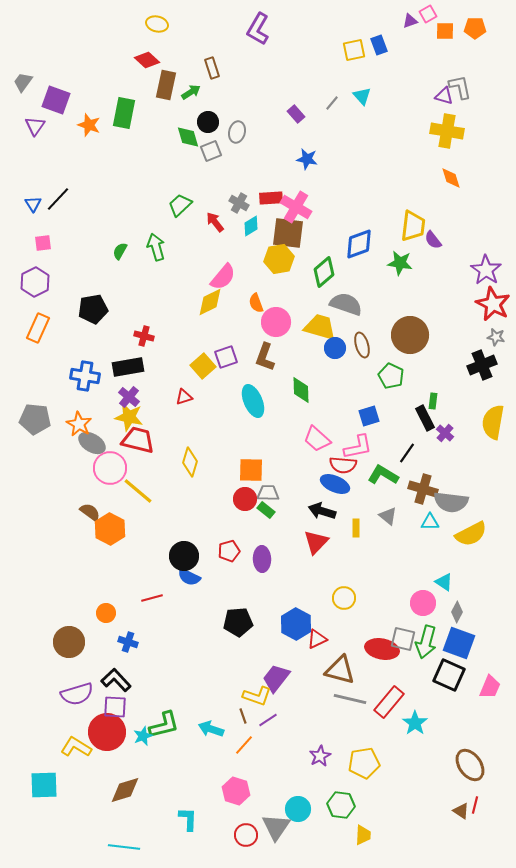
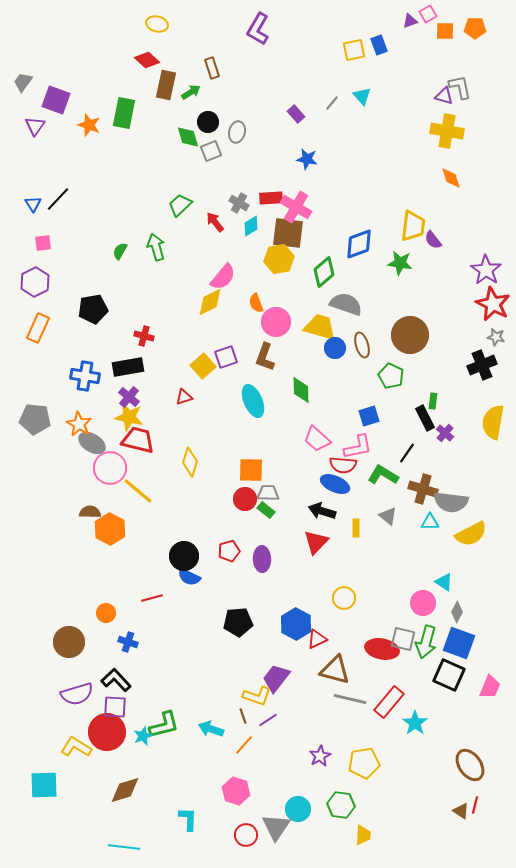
brown semicircle at (90, 512): rotated 35 degrees counterclockwise
brown triangle at (340, 670): moved 5 px left
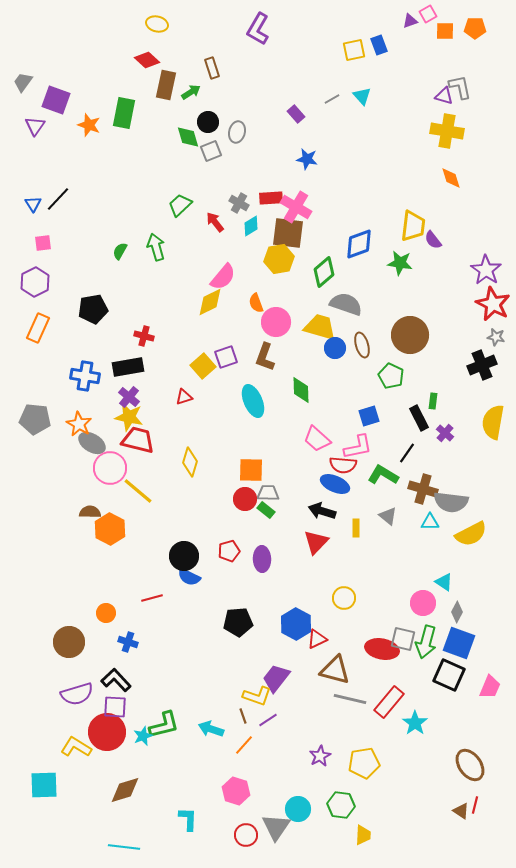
gray line at (332, 103): moved 4 px up; rotated 21 degrees clockwise
black rectangle at (425, 418): moved 6 px left
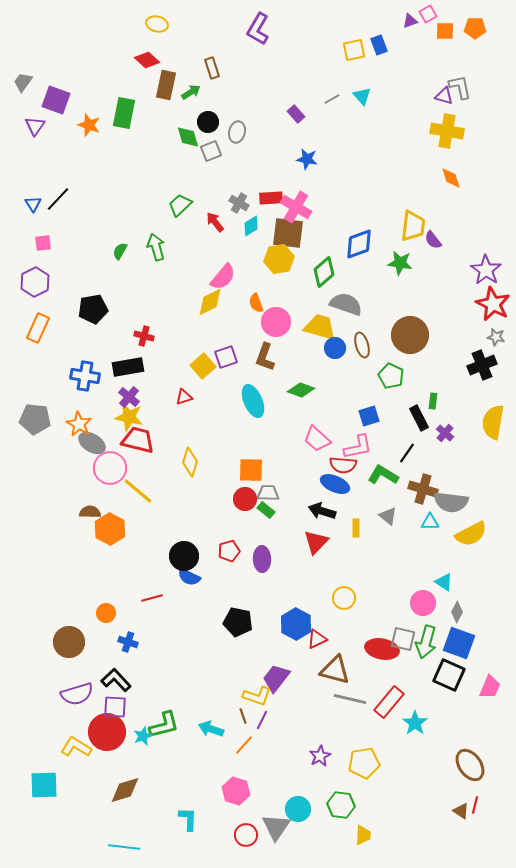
green diamond at (301, 390): rotated 68 degrees counterclockwise
black pentagon at (238, 622): rotated 16 degrees clockwise
purple line at (268, 720): moved 6 px left; rotated 30 degrees counterclockwise
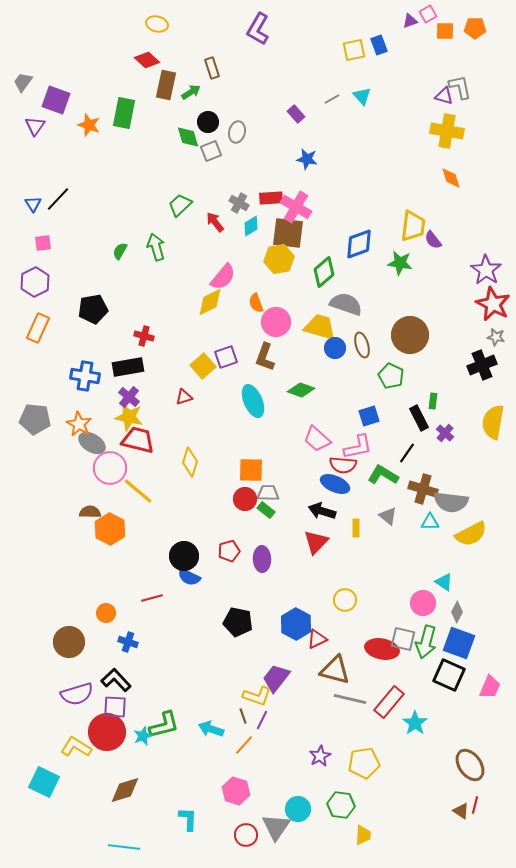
yellow circle at (344, 598): moved 1 px right, 2 px down
cyan square at (44, 785): moved 3 px up; rotated 28 degrees clockwise
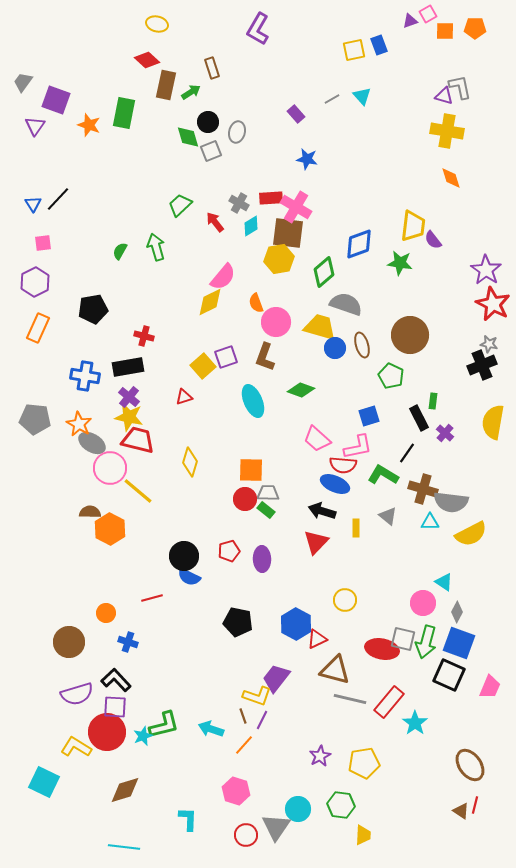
gray star at (496, 337): moved 7 px left, 7 px down
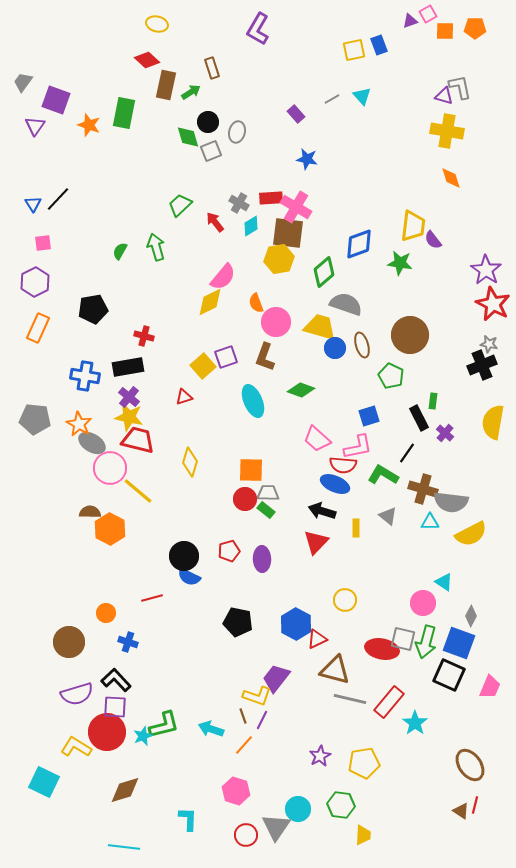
gray diamond at (457, 612): moved 14 px right, 4 px down
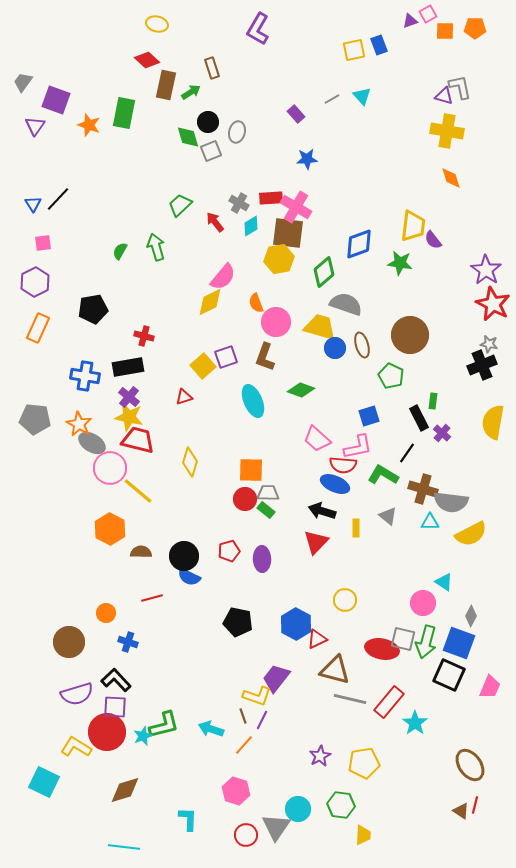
blue star at (307, 159): rotated 15 degrees counterclockwise
purple cross at (445, 433): moved 3 px left
brown semicircle at (90, 512): moved 51 px right, 40 px down
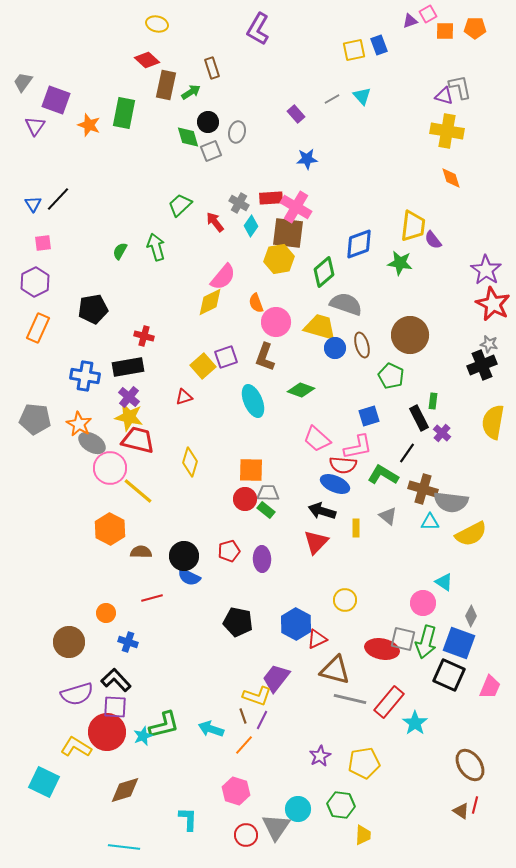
cyan diamond at (251, 226): rotated 25 degrees counterclockwise
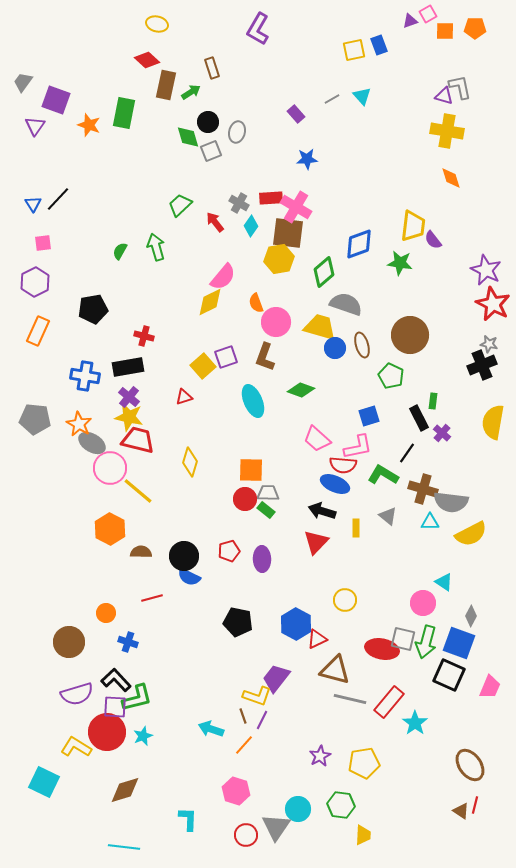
purple star at (486, 270): rotated 8 degrees counterclockwise
orange rectangle at (38, 328): moved 3 px down
green L-shape at (164, 725): moved 27 px left, 27 px up
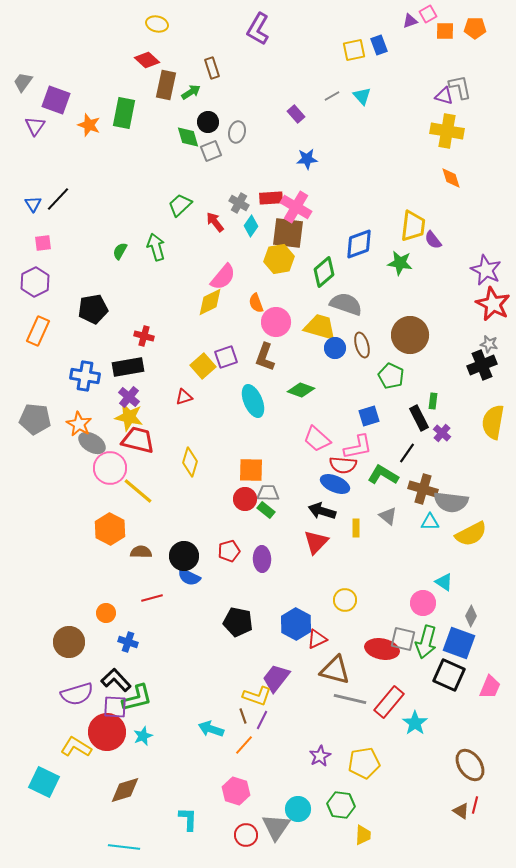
gray line at (332, 99): moved 3 px up
